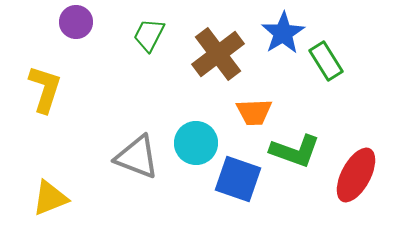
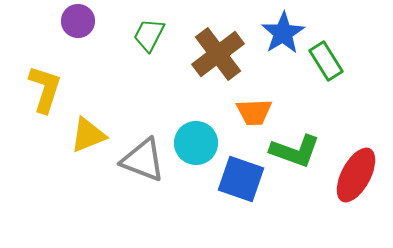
purple circle: moved 2 px right, 1 px up
gray triangle: moved 6 px right, 3 px down
blue square: moved 3 px right
yellow triangle: moved 38 px right, 63 px up
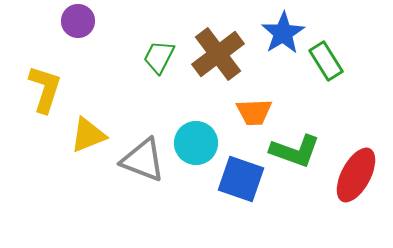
green trapezoid: moved 10 px right, 22 px down
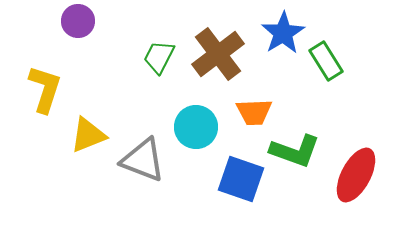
cyan circle: moved 16 px up
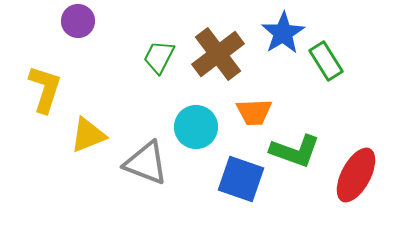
gray triangle: moved 3 px right, 3 px down
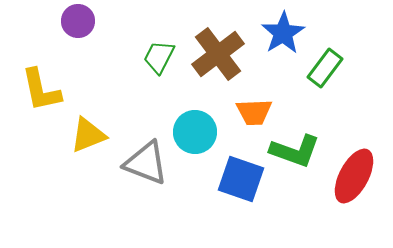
green rectangle: moved 1 px left, 7 px down; rotated 69 degrees clockwise
yellow L-shape: moved 4 px left, 1 px down; rotated 150 degrees clockwise
cyan circle: moved 1 px left, 5 px down
red ellipse: moved 2 px left, 1 px down
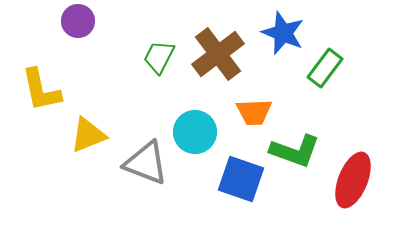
blue star: rotated 18 degrees counterclockwise
red ellipse: moved 1 px left, 4 px down; rotated 6 degrees counterclockwise
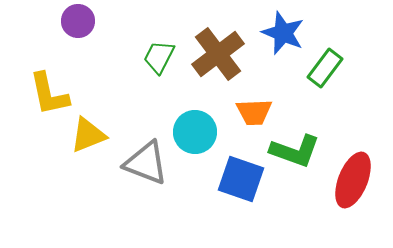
yellow L-shape: moved 8 px right, 4 px down
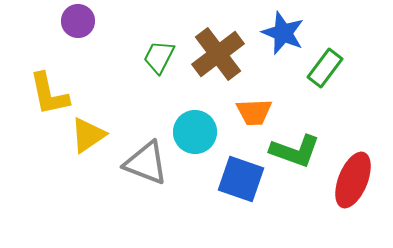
yellow triangle: rotated 12 degrees counterclockwise
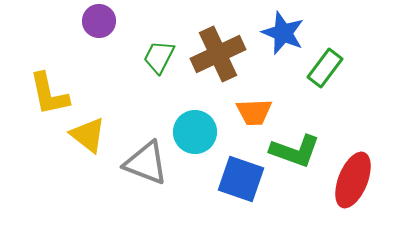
purple circle: moved 21 px right
brown cross: rotated 12 degrees clockwise
yellow triangle: rotated 48 degrees counterclockwise
